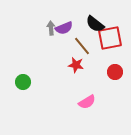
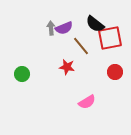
brown line: moved 1 px left
red star: moved 9 px left, 2 px down
green circle: moved 1 px left, 8 px up
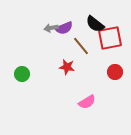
gray arrow: rotated 96 degrees counterclockwise
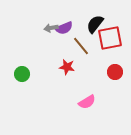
black semicircle: rotated 90 degrees clockwise
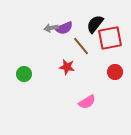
green circle: moved 2 px right
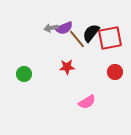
black semicircle: moved 4 px left, 9 px down
brown line: moved 4 px left, 7 px up
red star: rotated 14 degrees counterclockwise
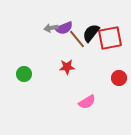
red circle: moved 4 px right, 6 px down
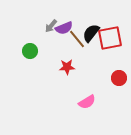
gray arrow: moved 2 px up; rotated 40 degrees counterclockwise
green circle: moved 6 px right, 23 px up
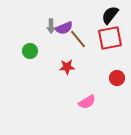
gray arrow: rotated 40 degrees counterclockwise
black semicircle: moved 19 px right, 18 px up
brown line: moved 1 px right
red circle: moved 2 px left
